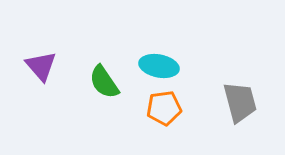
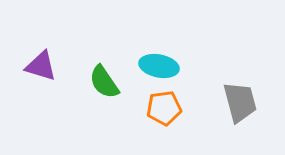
purple triangle: rotated 32 degrees counterclockwise
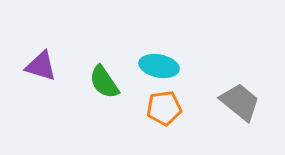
gray trapezoid: rotated 36 degrees counterclockwise
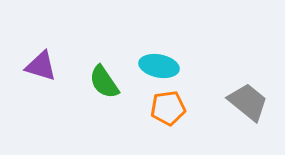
gray trapezoid: moved 8 px right
orange pentagon: moved 4 px right
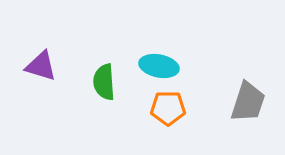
green semicircle: rotated 30 degrees clockwise
gray trapezoid: rotated 69 degrees clockwise
orange pentagon: rotated 8 degrees clockwise
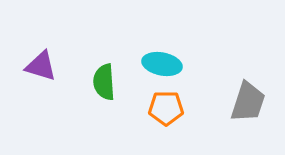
cyan ellipse: moved 3 px right, 2 px up
orange pentagon: moved 2 px left
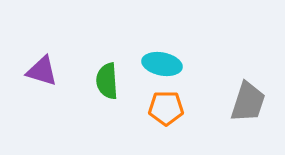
purple triangle: moved 1 px right, 5 px down
green semicircle: moved 3 px right, 1 px up
